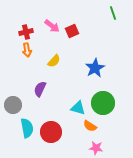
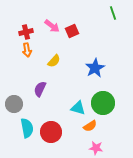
gray circle: moved 1 px right, 1 px up
orange semicircle: rotated 64 degrees counterclockwise
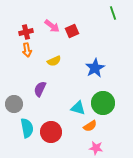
yellow semicircle: rotated 24 degrees clockwise
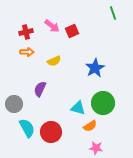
orange arrow: moved 2 px down; rotated 80 degrees counterclockwise
cyan semicircle: rotated 18 degrees counterclockwise
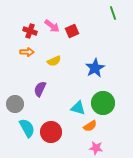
red cross: moved 4 px right, 1 px up; rotated 32 degrees clockwise
gray circle: moved 1 px right
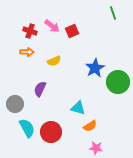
green circle: moved 15 px right, 21 px up
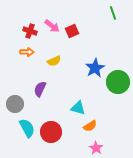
pink star: rotated 24 degrees clockwise
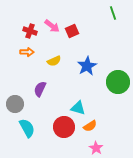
blue star: moved 8 px left, 2 px up
red circle: moved 13 px right, 5 px up
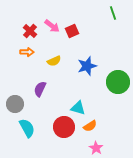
red cross: rotated 24 degrees clockwise
blue star: rotated 12 degrees clockwise
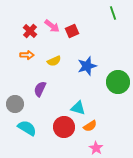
orange arrow: moved 3 px down
cyan semicircle: rotated 30 degrees counterclockwise
